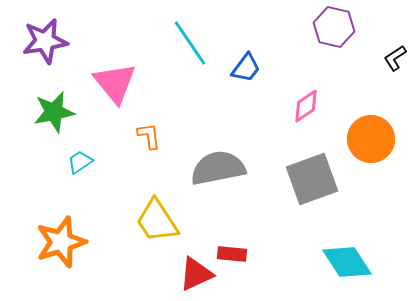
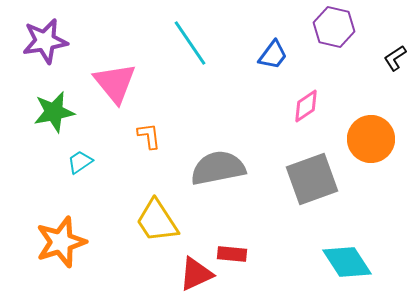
blue trapezoid: moved 27 px right, 13 px up
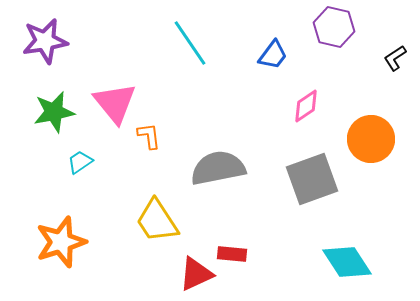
pink triangle: moved 20 px down
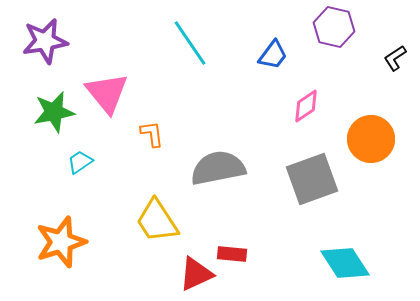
pink triangle: moved 8 px left, 10 px up
orange L-shape: moved 3 px right, 2 px up
cyan diamond: moved 2 px left, 1 px down
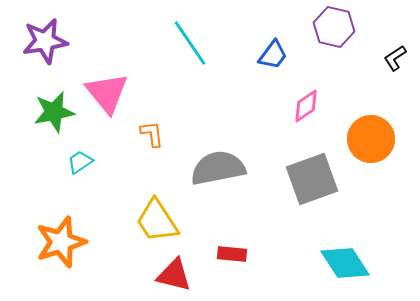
red triangle: moved 22 px left, 1 px down; rotated 39 degrees clockwise
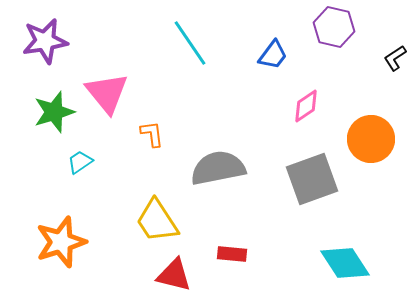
green star: rotated 6 degrees counterclockwise
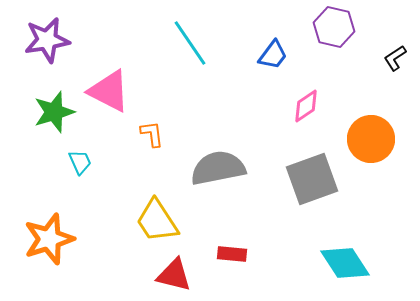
purple star: moved 2 px right, 1 px up
pink triangle: moved 2 px right, 2 px up; rotated 24 degrees counterclockwise
cyan trapezoid: rotated 100 degrees clockwise
orange star: moved 12 px left, 3 px up
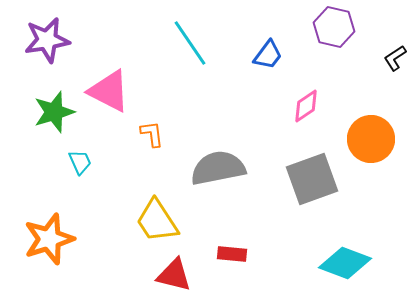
blue trapezoid: moved 5 px left
cyan diamond: rotated 36 degrees counterclockwise
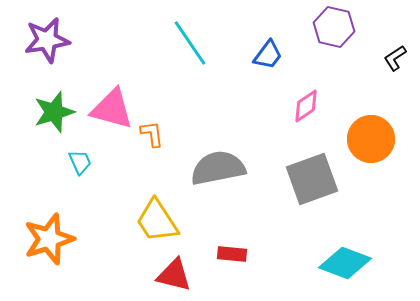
pink triangle: moved 3 px right, 18 px down; rotated 12 degrees counterclockwise
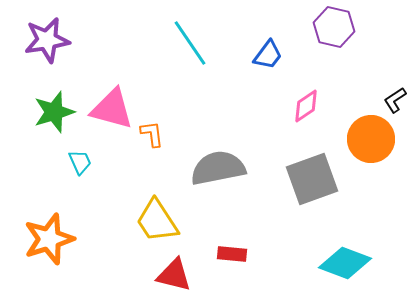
black L-shape: moved 42 px down
